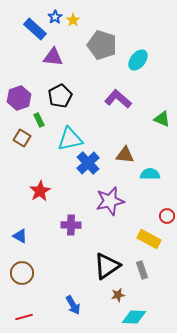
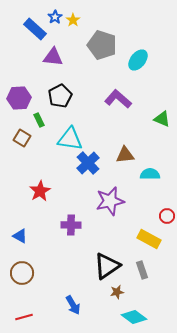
purple hexagon: rotated 15 degrees clockwise
cyan triangle: rotated 20 degrees clockwise
brown triangle: rotated 12 degrees counterclockwise
brown star: moved 1 px left, 3 px up
cyan diamond: rotated 35 degrees clockwise
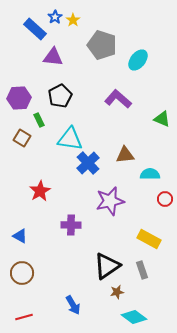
red circle: moved 2 px left, 17 px up
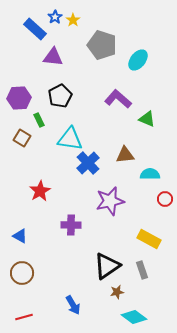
green triangle: moved 15 px left
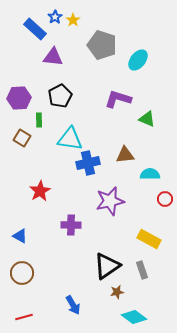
purple L-shape: rotated 24 degrees counterclockwise
green rectangle: rotated 24 degrees clockwise
blue cross: rotated 30 degrees clockwise
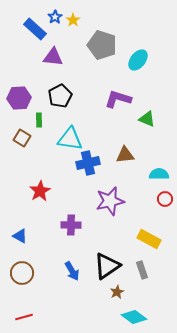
cyan semicircle: moved 9 px right
brown star: rotated 16 degrees counterclockwise
blue arrow: moved 1 px left, 34 px up
